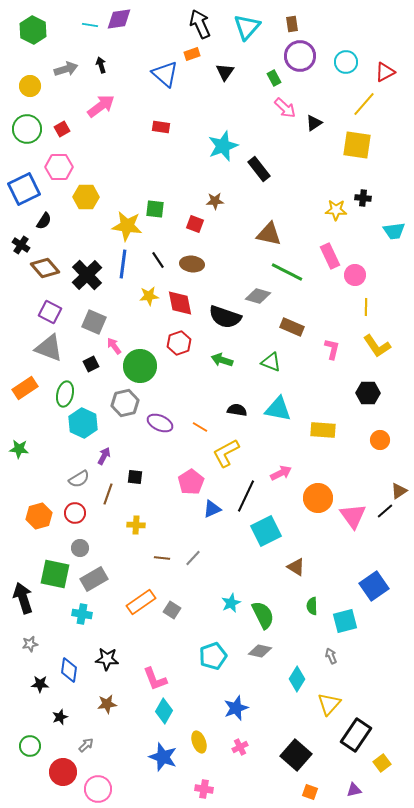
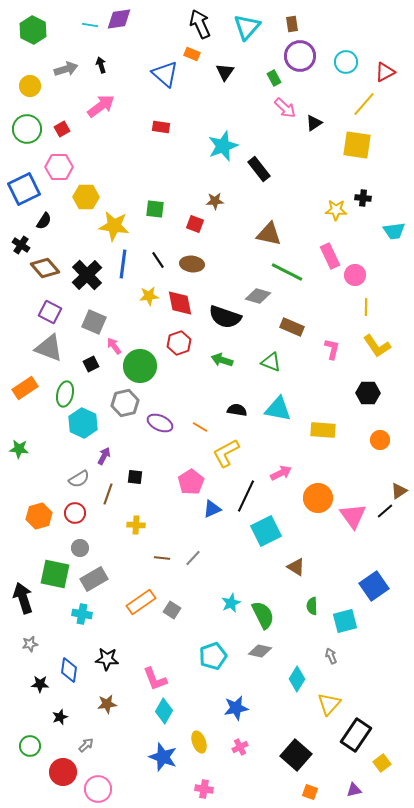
orange rectangle at (192, 54): rotated 42 degrees clockwise
yellow star at (127, 226): moved 13 px left
blue star at (236, 708): rotated 10 degrees clockwise
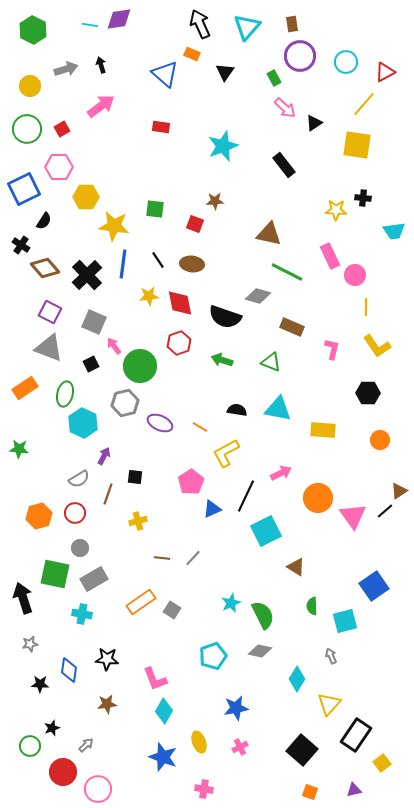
black rectangle at (259, 169): moved 25 px right, 4 px up
yellow cross at (136, 525): moved 2 px right, 4 px up; rotated 18 degrees counterclockwise
black star at (60, 717): moved 8 px left, 11 px down
black square at (296, 755): moved 6 px right, 5 px up
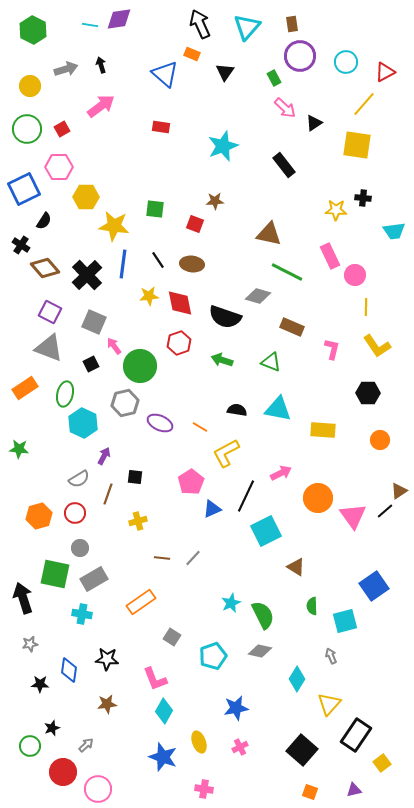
gray square at (172, 610): moved 27 px down
